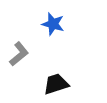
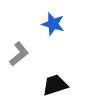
black trapezoid: moved 1 px left, 1 px down
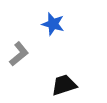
black trapezoid: moved 9 px right
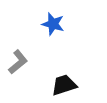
gray L-shape: moved 1 px left, 8 px down
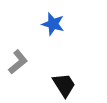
black trapezoid: rotated 76 degrees clockwise
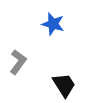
gray L-shape: rotated 15 degrees counterclockwise
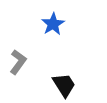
blue star: rotated 25 degrees clockwise
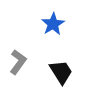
black trapezoid: moved 3 px left, 13 px up
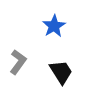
blue star: moved 1 px right, 2 px down
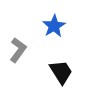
gray L-shape: moved 12 px up
